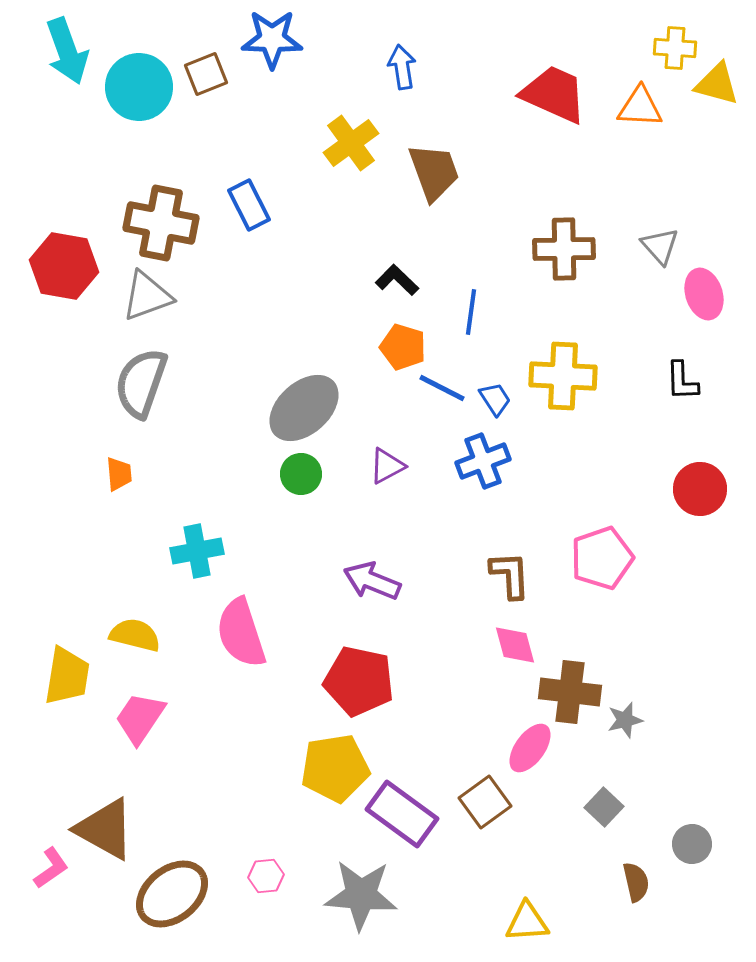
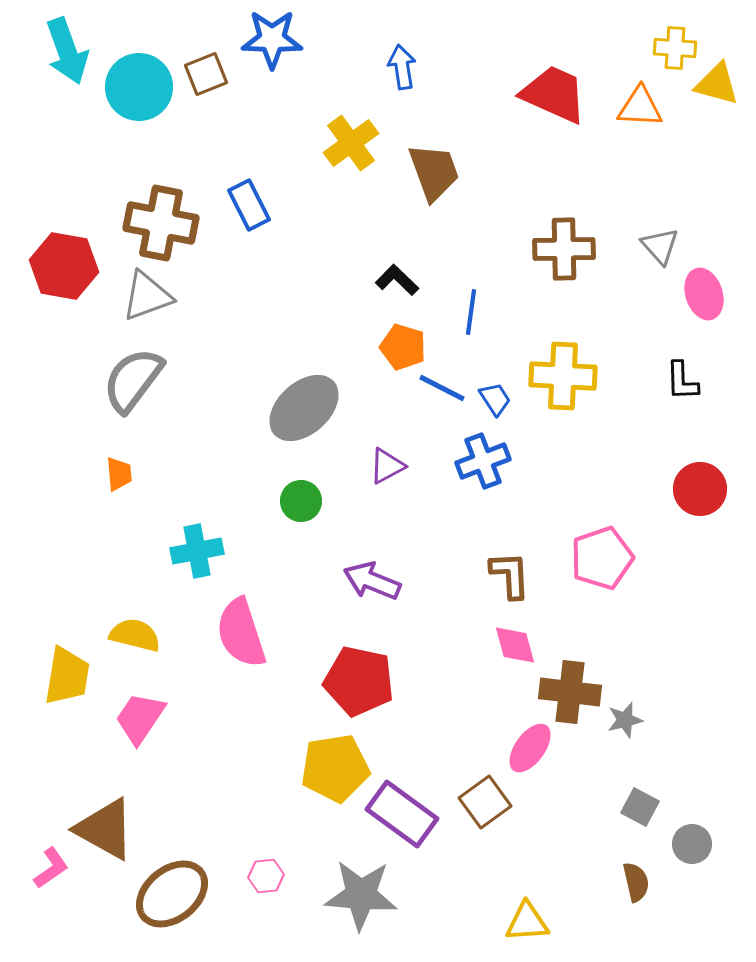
gray semicircle at (141, 383): moved 8 px left, 3 px up; rotated 18 degrees clockwise
green circle at (301, 474): moved 27 px down
gray square at (604, 807): moved 36 px right; rotated 15 degrees counterclockwise
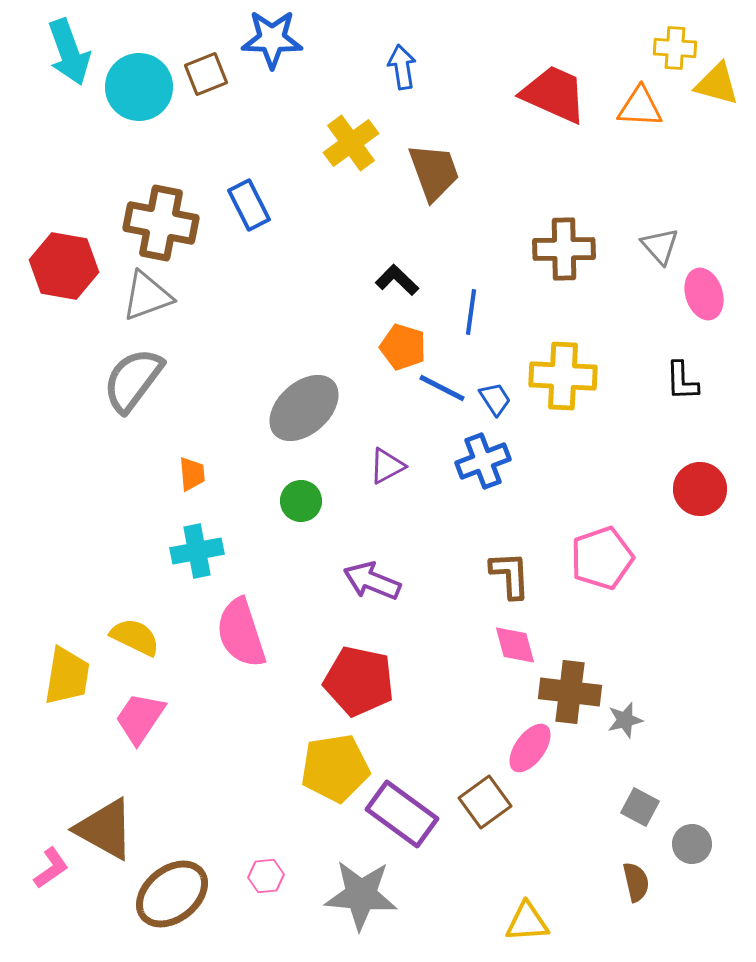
cyan arrow at (67, 51): moved 2 px right, 1 px down
orange trapezoid at (119, 474): moved 73 px right
yellow semicircle at (135, 635): moved 2 px down; rotated 12 degrees clockwise
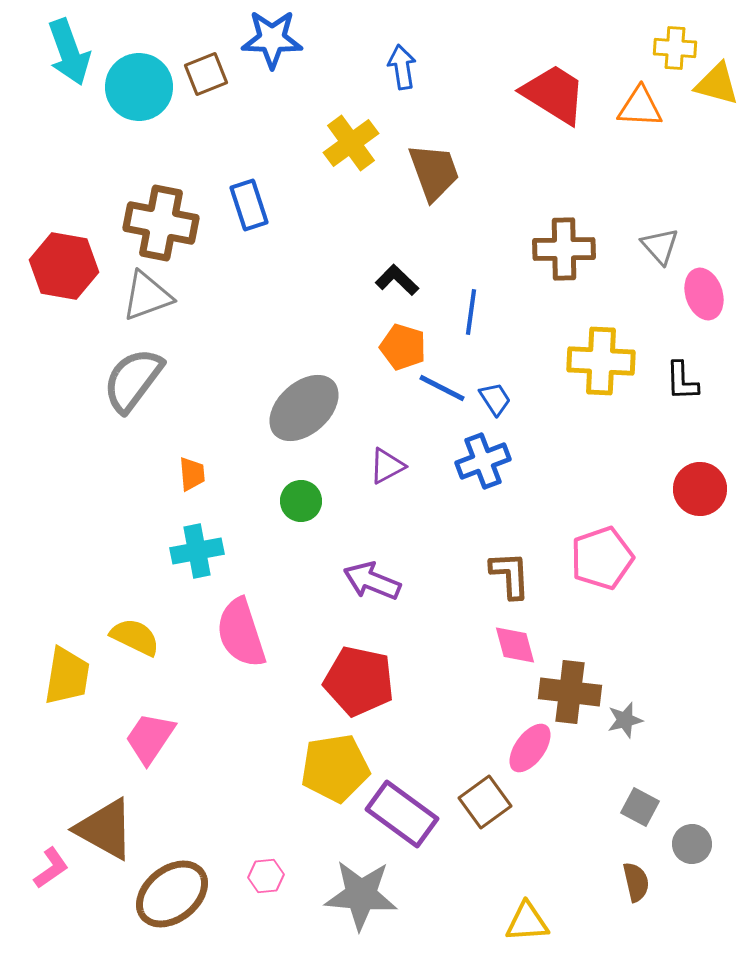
red trapezoid at (554, 94): rotated 8 degrees clockwise
blue rectangle at (249, 205): rotated 9 degrees clockwise
yellow cross at (563, 376): moved 38 px right, 15 px up
pink trapezoid at (140, 718): moved 10 px right, 20 px down
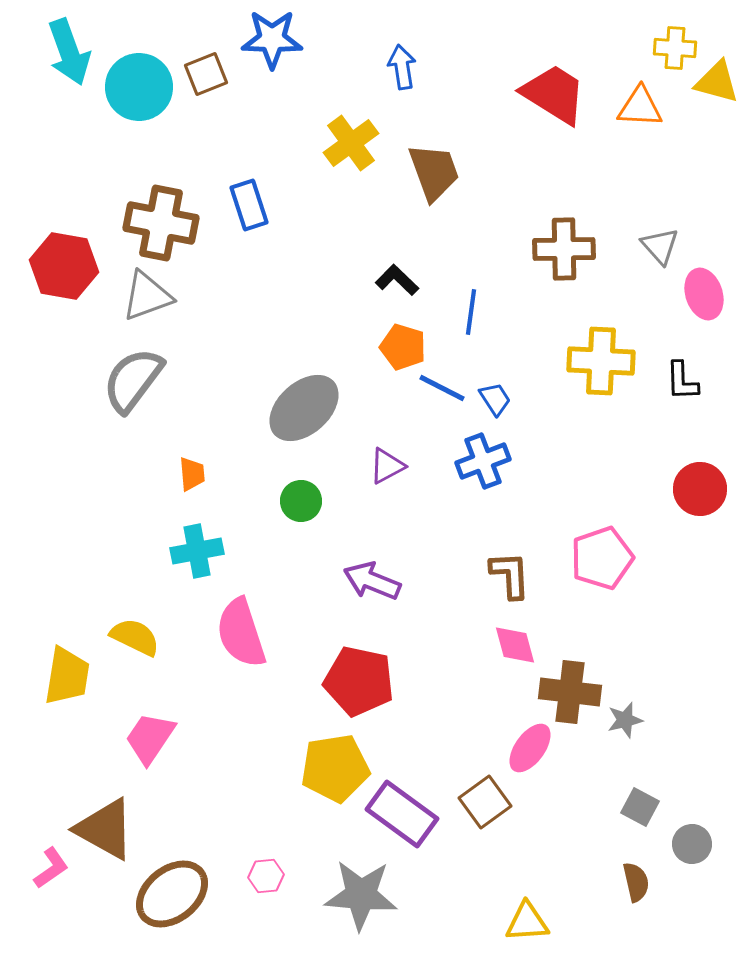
yellow triangle at (717, 84): moved 2 px up
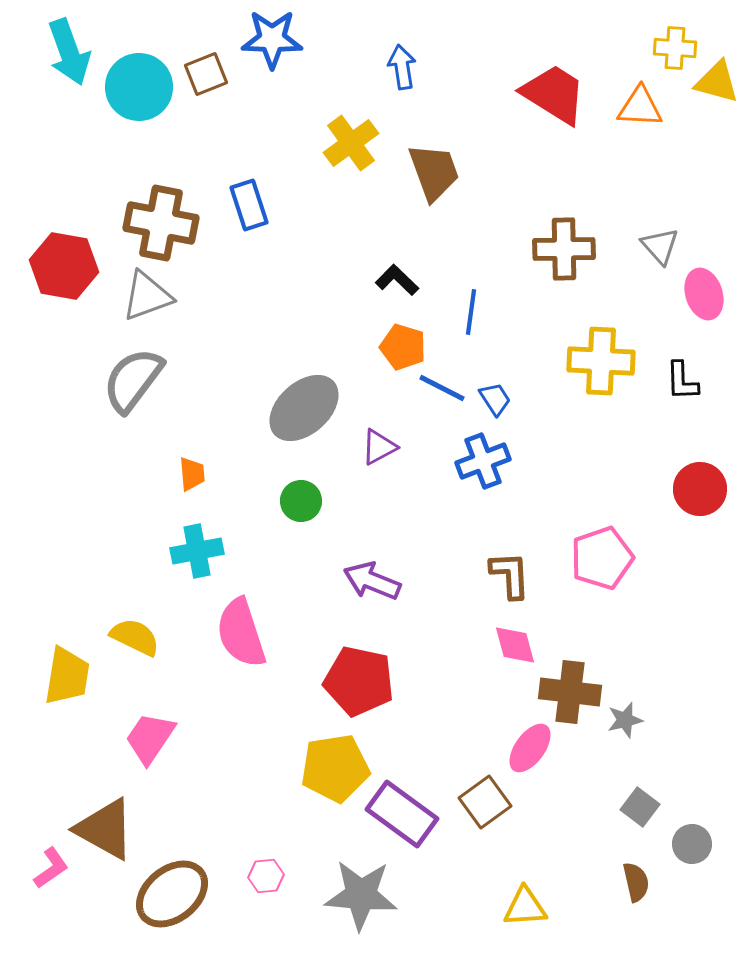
purple triangle at (387, 466): moved 8 px left, 19 px up
gray square at (640, 807): rotated 9 degrees clockwise
yellow triangle at (527, 922): moved 2 px left, 15 px up
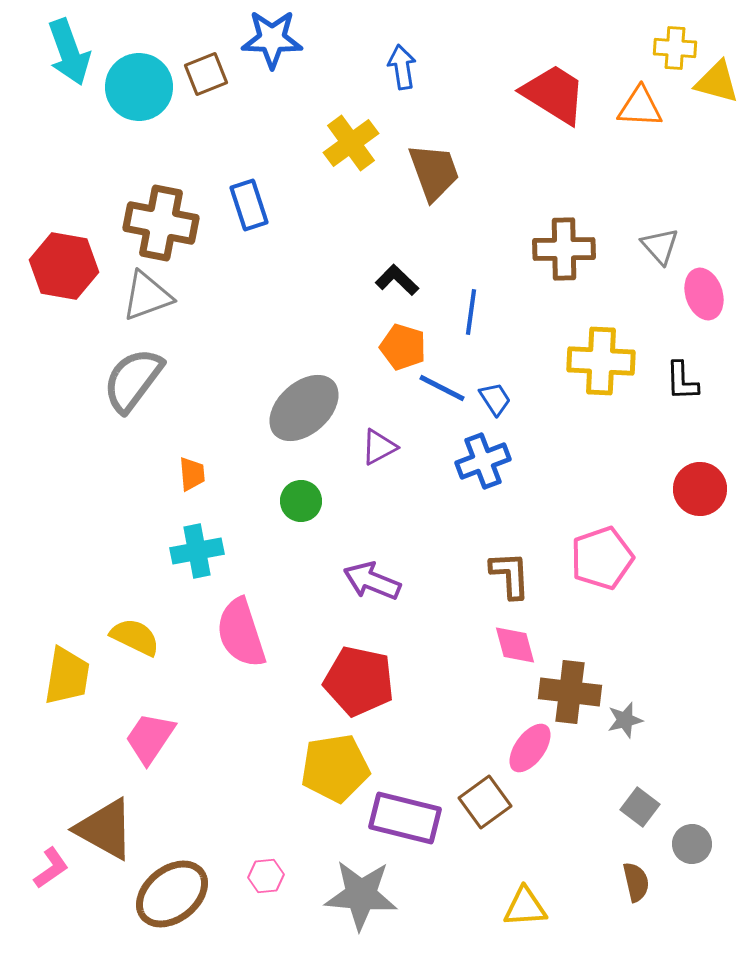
purple rectangle at (402, 814): moved 3 px right, 4 px down; rotated 22 degrees counterclockwise
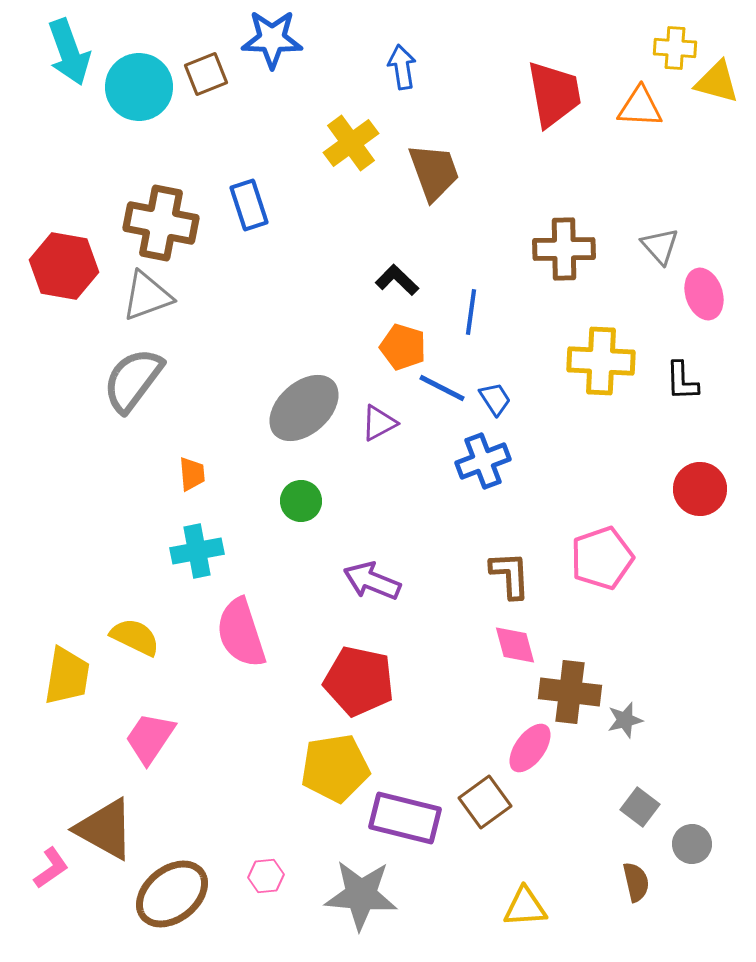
red trapezoid at (554, 94): rotated 48 degrees clockwise
purple triangle at (379, 447): moved 24 px up
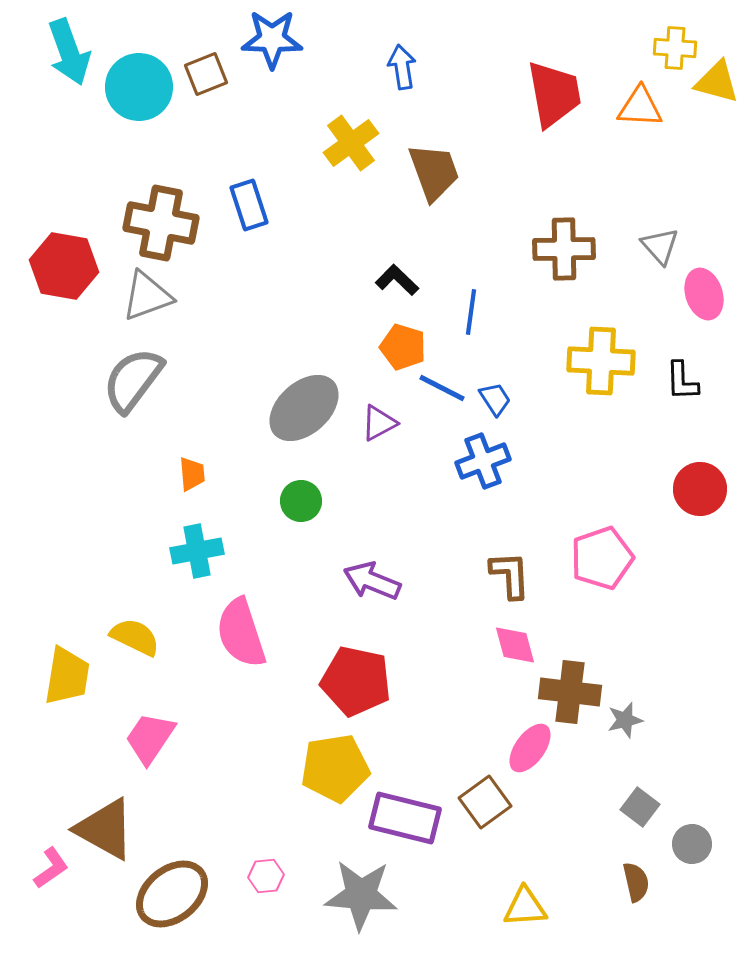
red pentagon at (359, 681): moved 3 px left
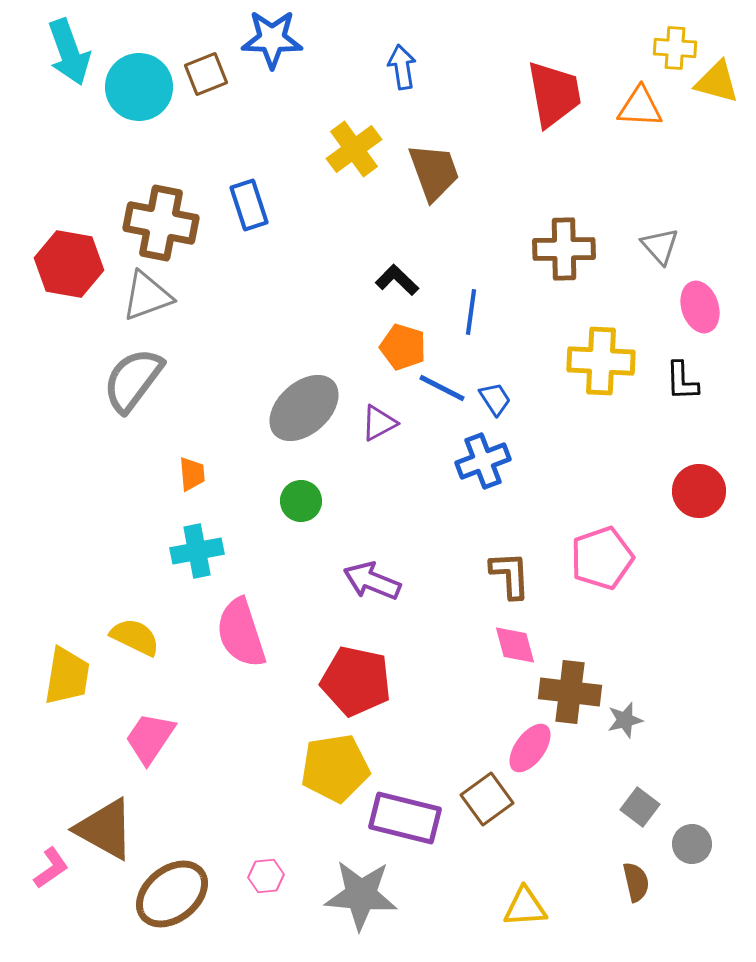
yellow cross at (351, 143): moved 3 px right, 6 px down
red hexagon at (64, 266): moved 5 px right, 2 px up
pink ellipse at (704, 294): moved 4 px left, 13 px down
red circle at (700, 489): moved 1 px left, 2 px down
brown square at (485, 802): moved 2 px right, 3 px up
